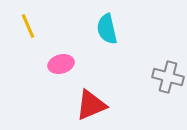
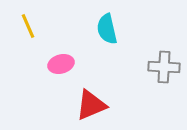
gray cross: moved 4 px left, 10 px up; rotated 12 degrees counterclockwise
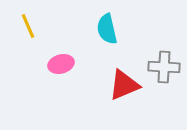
red triangle: moved 33 px right, 20 px up
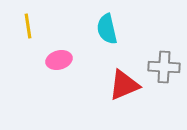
yellow line: rotated 15 degrees clockwise
pink ellipse: moved 2 px left, 4 px up
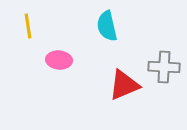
cyan semicircle: moved 3 px up
pink ellipse: rotated 20 degrees clockwise
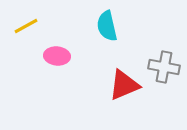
yellow line: moved 2 px left; rotated 70 degrees clockwise
pink ellipse: moved 2 px left, 4 px up
gray cross: rotated 8 degrees clockwise
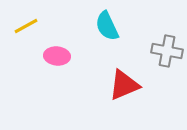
cyan semicircle: rotated 12 degrees counterclockwise
gray cross: moved 3 px right, 16 px up
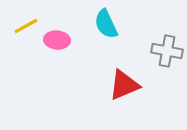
cyan semicircle: moved 1 px left, 2 px up
pink ellipse: moved 16 px up
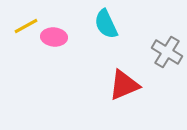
pink ellipse: moved 3 px left, 3 px up
gray cross: moved 1 px down; rotated 20 degrees clockwise
